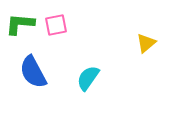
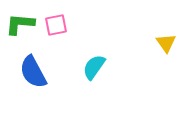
yellow triangle: moved 20 px right; rotated 25 degrees counterclockwise
cyan semicircle: moved 6 px right, 11 px up
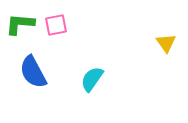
cyan semicircle: moved 2 px left, 12 px down
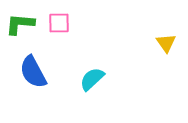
pink square: moved 3 px right, 2 px up; rotated 10 degrees clockwise
cyan semicircle: rotated 12 degrees clockwise
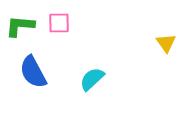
green L-shape: moved 2 px down
